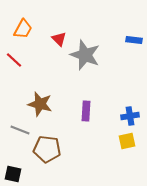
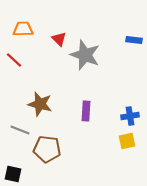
orange trapezoid: rotated 120 degrees counterclockwise
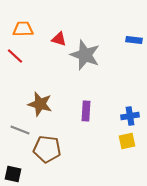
red triangle: rotated 28 degrees counterclockwise
red line: moved 1 px right, 4 px up
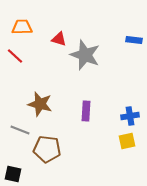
orange trapezoid: moved 1 px left, 2 px up
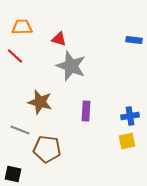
gray star: moved 14 px left, 11 px down
brown star: moved 2 px up
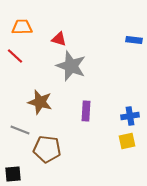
black square: rotated 18 degrees counterclockwise
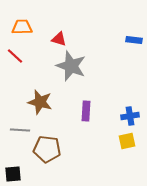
gray line: rotated 18 degrees counterclockwise
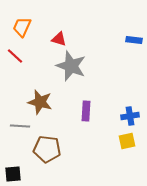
orange trapezoid: rotated 65 degrees counterclockwise
gray line: moved 4 px up
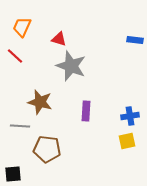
blue rectangle: moved 1 px right
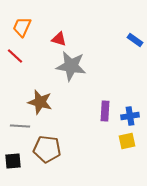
blue rectangle: rotated 28 degrees clockwise
gray star: rotated 12 degrees counterclockwise
purple rectangle: moved 19 px right
black square: moved 13 px up
